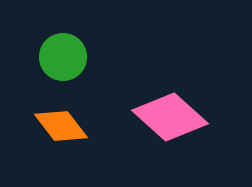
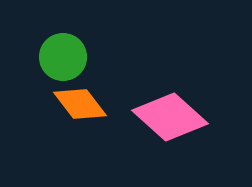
orange diamond: moved 19 px right, 22 px up
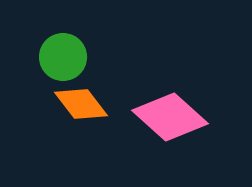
orange diamond: moved 1 px right
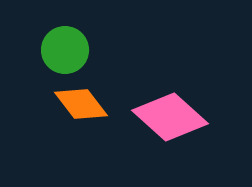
green circle: moved 2 px right, 7 px up
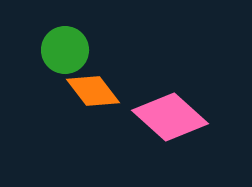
orange diamond: moved 12 px right, 13 px up
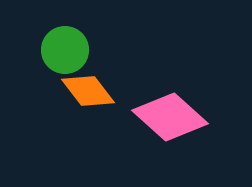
orange diamond: moved 5 px left
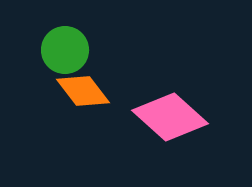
orange diamond: moved 5 px left
